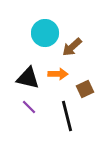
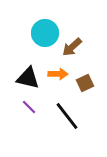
brown square: moved 6 px up
black line: rotated 24 degrees counterclockwise
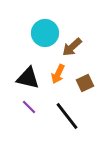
orange arrow: rotated 114 degrees clockwise
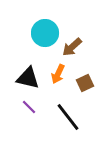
black line: moved 1 px right, 1 px down
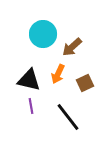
cyan circle: moved 2 px left, 1 px down
black triangle: moved 1 px right, 2 px down
purple line: moved 2 px right, 1 px up; rotated 35 degrees clockwise
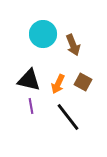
brown arrow: moved 1 px right, 2 px up; rotated 70 degrees counterclockwise
orange arrow: moved 10 px down
brown square: moved 2 px left, 1 px up; rotated 36 degrees counterclockwise
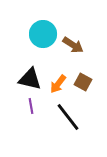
brown arrow: rotated 35 degrees counterclockwise
black triangle: moved 1 px right, 1 px up
orange arrow: rotated 12 degrees clockwise
